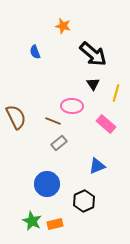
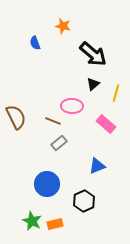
blue semicircle: moved 9 px up
black triangle: rotated 24 degrees clockwise
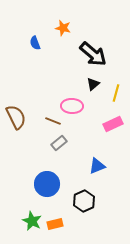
orange star: moved 2 px down
pink rectangle: moved 7 px right; rotated 66 degrees counterclockwise
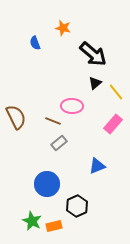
black triangle: moved 2 px right, 1 px up
yellow line: moved 1 px up; rotated 54 degrees counterclockwise
pink rectangle: rotated 24 degrees counterclockwise
black hexagon: moved 7 px left, 5 px down
orange rectangle: moved 1 px left, 2 px down
